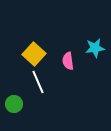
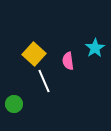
cyan star: rotated 24 degrees counterclockwise
white line: moved 6 px right, 1 px up
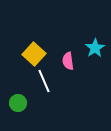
green circle: moved 4 px right, 1 px up
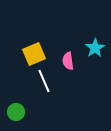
yellow square: rotated 25 degrees clockwise
green circle: moved 2 px left, 9 px down
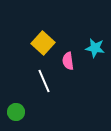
cyan star: rotated 30 degrees counterclockwise
yellow square: moved 9 px right, 11 px up; rotated 25 degrees counterclockwise
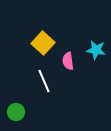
cyan star: moved 1 px right, 2 px down
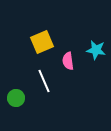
yellow square: moved 1 px left, 1 px up; rotated 25 degrees clockwise
green circle: moved 14 px up
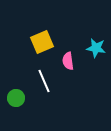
cyan star: moved 2 px up
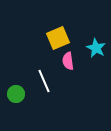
yellow square: moved 16 px right, 4 px up
cyan star: rotated 18 degrees clockwise
green circle: moved 4 px up
